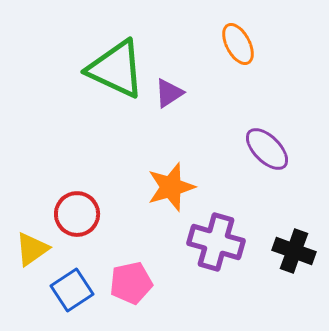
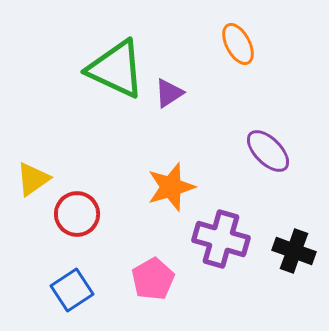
purple ellipse: moved 1 px right, 2 px down
purple cross: moved 5 px right, 3 px up
yellow triangle: moved 1 px right, 70 px up
pink pentagon: moved 22 px right, 4 px up; rotated 18 degrees counterclockwise
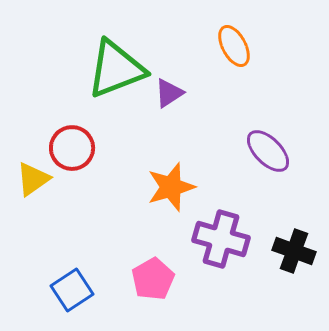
orange ellipse: moved 4 px left, 2 px down
green triangle: rotated 46 degrees counterclockwise
red circle: moved 5 px left, 66 px up
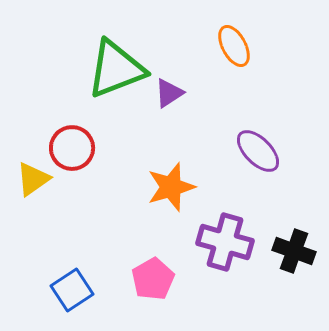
purple ellipse: moved 10 px left
purple cross: moved 4 px right, 3 px down
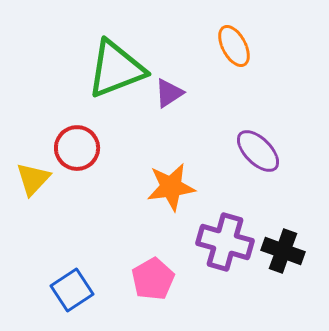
red circle: moved 5 px right
yellow triangle: rotated 12 degrees counterclockwise
orange star: rotated 9 degrees clockwise
black cross: moved 11 px left
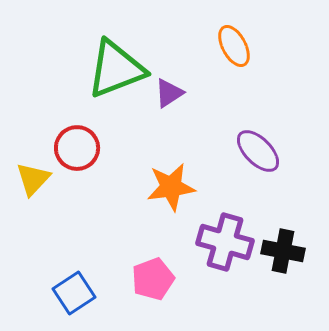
black cross: rotated 9 degrees counterclockwise
pink pentagon: rotated 9 degrees clockwise
blue square: moved 2 px right, 3 px down
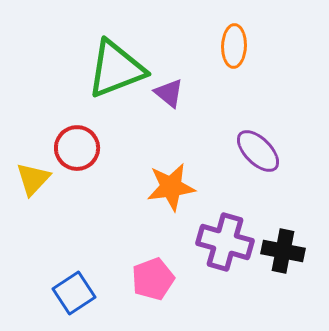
orange ellipse: rotated 30 degrees clockwise
purple triangle: rotated 48 degrees counterclockwise
